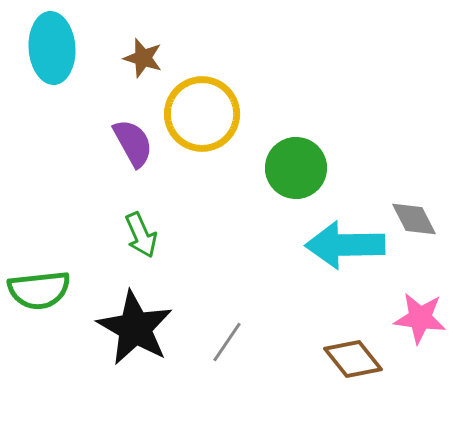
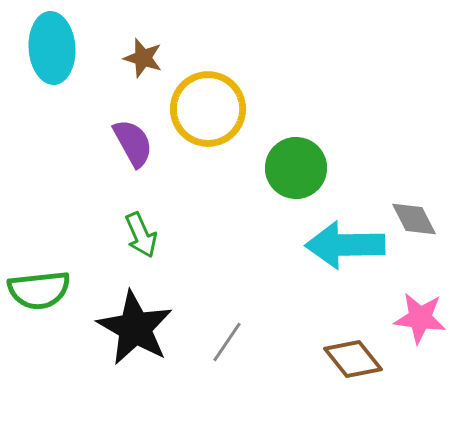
yellow circle: moved 6 px right, 5 px up
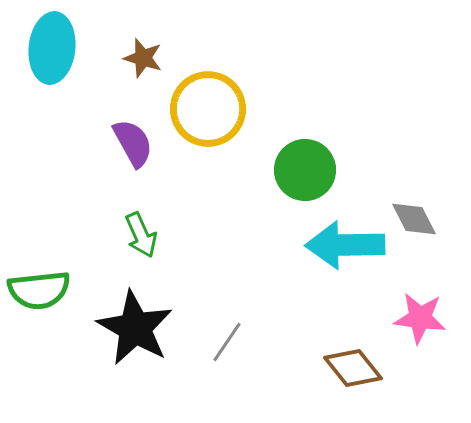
cyan ellipse: rotated 10 degrees clockwise
green circle: moved 9 px right, 2 px down
brown diamond: moved 9 px down
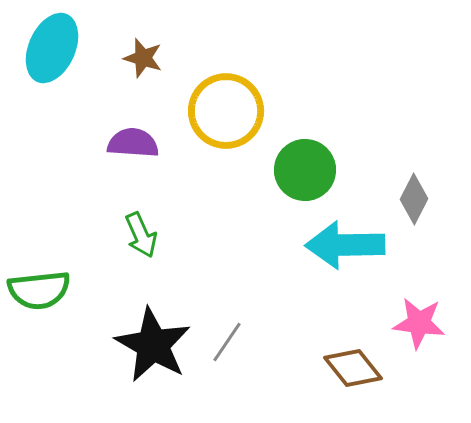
cyan ellipse: rotated 18 degrees clockwise
yellow circle: moved 18 px right, 2 px down
purple semicircle: rotated 57 degrees counterclockwise
gray diamond: moved 20 px up; rotated 54 degrees clockwise
pink star: moved 1 px left, 5 px down
black star: moved 18 px right, 17 px down
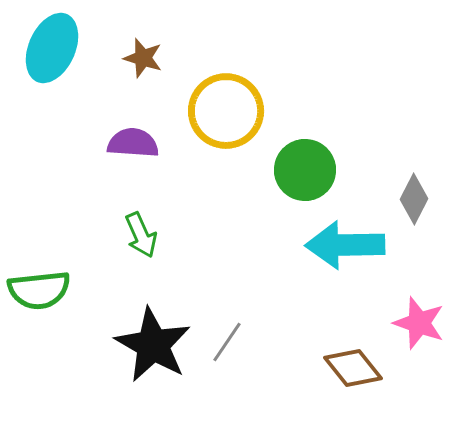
pink star: rotated 12 degrees clockwise
